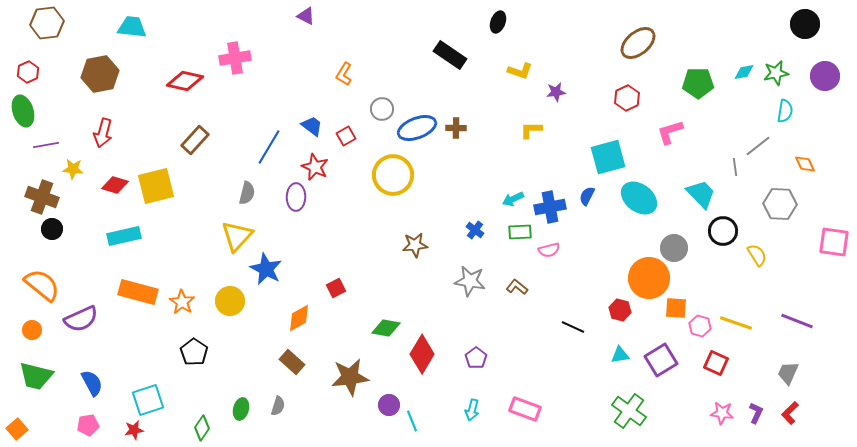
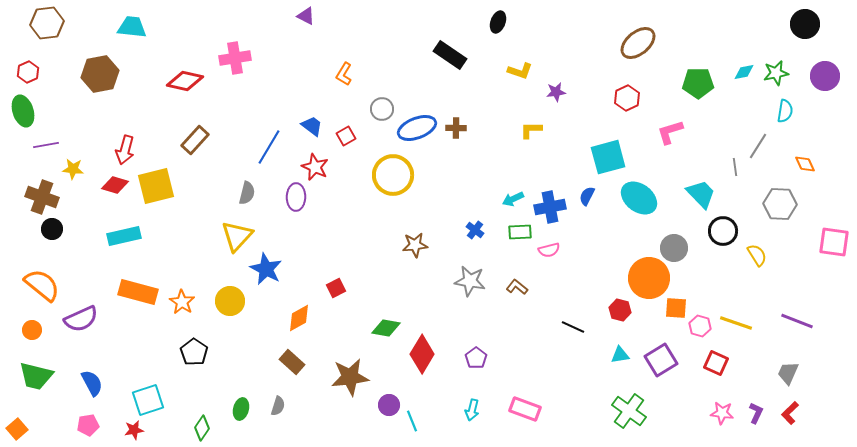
red arrow at (103, 133): moved 22 px right, 17 px down
gray line at (758, 146): rotated 20 degrees counterclockwise
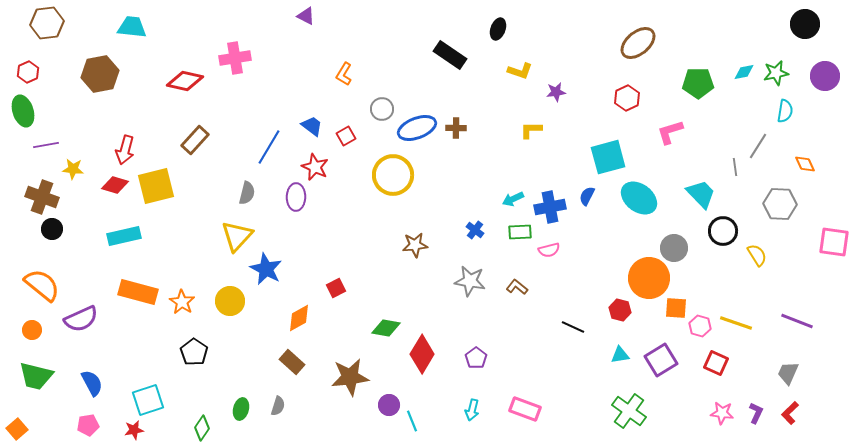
black ellipse at (498, 22): moved 7 px down
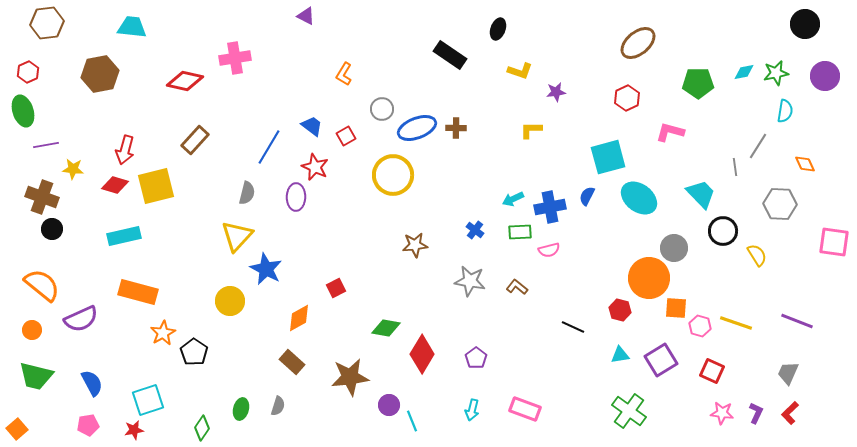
pink L-shape at (670, 132): rotated 32 degrees clockwise
orange star at (182, 302): moved 19 px left, 31 px down; rotated 10 degrees clockwise
red square at (716, 363): moved 4 px left, 8 px down
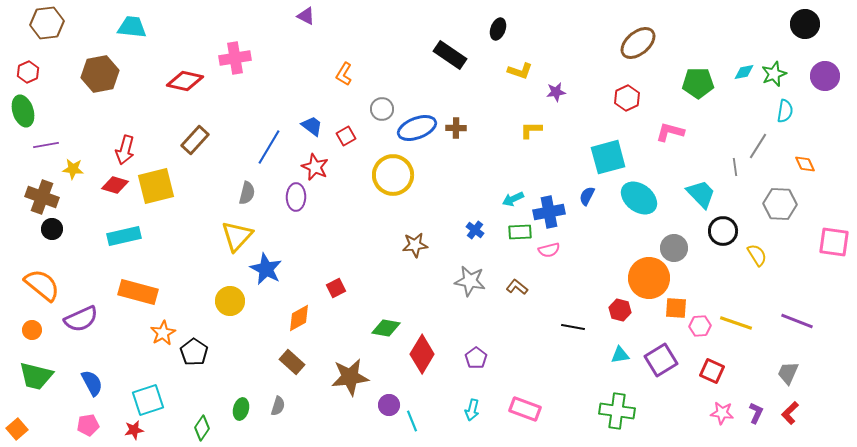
green star at (776, 73): moved 2 px left, 1 px down; rotated 10 degrees counterclockwise
blue cross at (550, 207): moved 1 px left, 5 px down
pink hexagon at (700, 326): rotated 20 degrees counterclockwise
black line at (573, 327): rotated 15 degrees counterclockwise
green cross at (629, 411): moved 12 px left; rotated 28 degrees counterclockwise
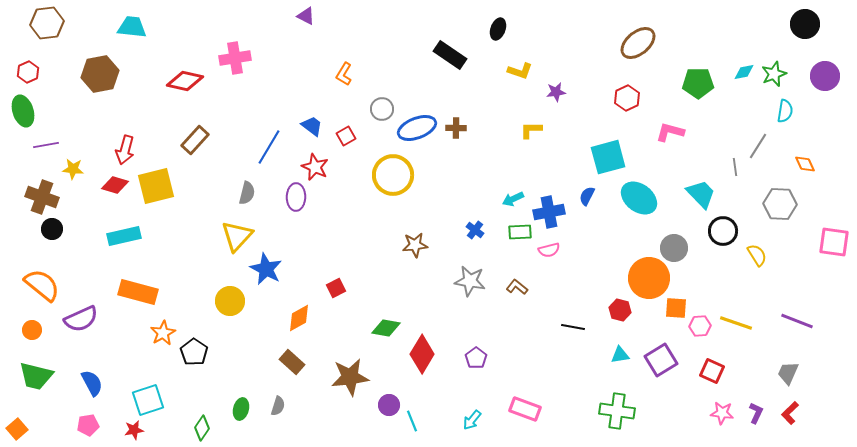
cyan arrow at (472, 410): moved 10 px down; rotated 25 degrees clockwise
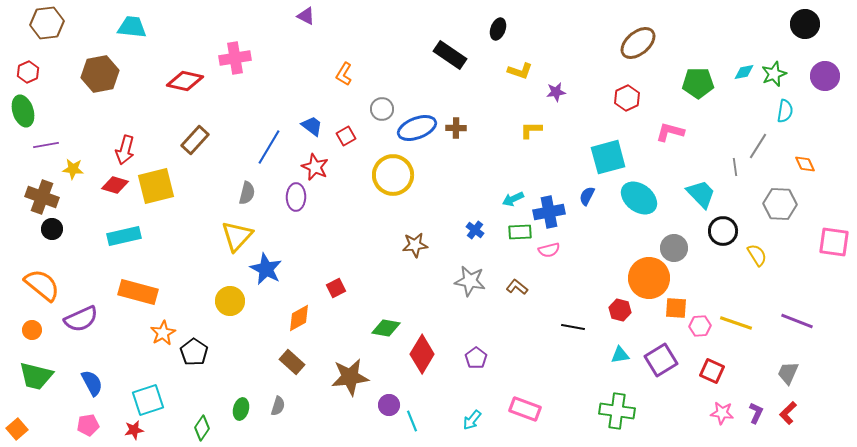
red L-shape at (790, 413): moved 2 px left
